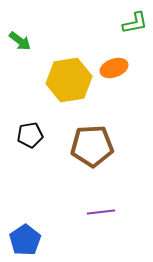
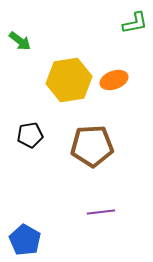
orange ellipse: moved 12 px down
blue pentagon: rotated 8 degrees counterclockwise
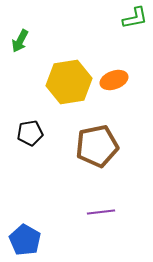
green L-shape: moved 5 px up
green arrow: rotated 80 degrees clockwise
yellow hexagon: moved 2 px down
black pentagon: moved 2 px up
brown pentagon: moved 5 px right; rotated 9 degrees counterclockwise
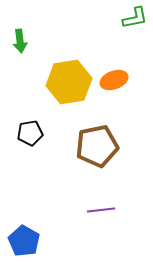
green arrow: rotated 35 degrees counterclockwise
purple line: moved 2 px up
blue pentagon: moved 1 px left, 1 px down
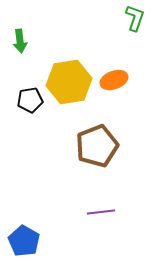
green L-shape: rotated 60 degrees counterclockwise
black pentagon: moved 33 px up
brown pentagon: rotated 9 degrees counterclockwise
purple line: moved 2 px down
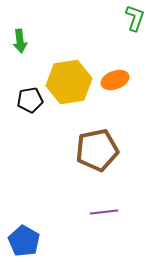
orange ellipse: moved 1 px right
brown pentagon: moved 4 px down; rotated 9 degrees clockwise
purple line: moved 3 px right
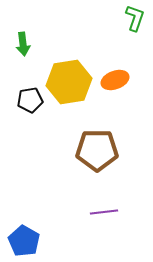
green arrow: moved 3 px right, 3 px down
brown pentagon: rotated 12 degrees clockwise
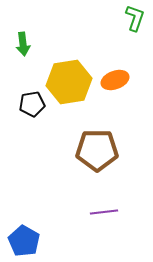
black pentagon: moved 2 px right, 4 px down
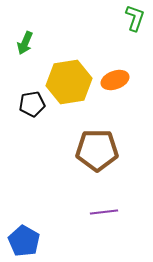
green arrow: moved 2 px right, 1 px up; rotated 30 degrees clockwise
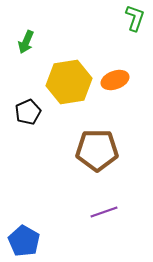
green arrow: moved 1 px right, 1 px up
black pentagon: moved 4 px left, 8 px down; rotated 15 degrees counterclockwise
purple line: rotated 12 degrees counterclockwise
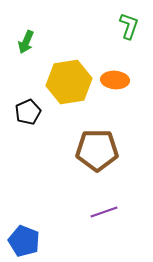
green L-shape: moved 6 px left, 8 px down
orange ellipse: rotated 24 degrees clockwise
blue pentagon: rotated 8 degrees counterclockwise
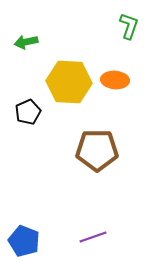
green arrow: rotated 55 degrees clockwise
yellow hexagon: rotated 12 degrees clockwise
purple line: moved 11 px left, 25 px down
